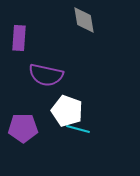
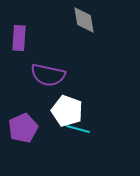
purple semicircle: moved 2 px right
purple pentagon: rotated 24 degrees counterclockwise
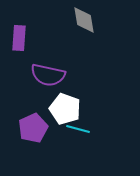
white pentagon: moved 2 px left, 2 px up
purple pentagon: moved 10 px right
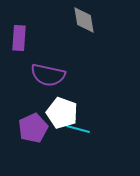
white pentagon: moved 3 px left, 4 px down
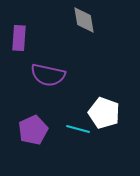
white pentagon: moved 42 px right
purple pentagon: moved 2 px down
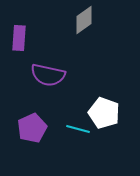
gray diamond: rotated 64 degrees clockwise
purple pentagon: moved 1 px left, 2 px up
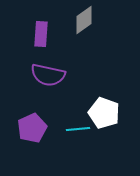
purple rectangle: moved 22 px right, 4 px up
cyan line: rotated 20 degrees counterclockwise
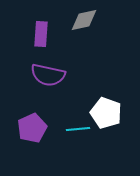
gray diamond: rotated 24 degrees clockwise
white pentagon: moved 2 px right
